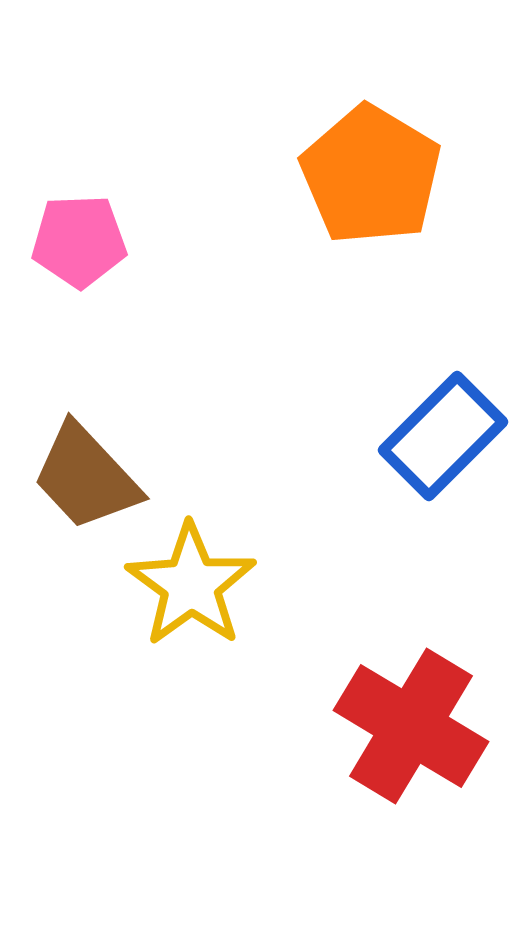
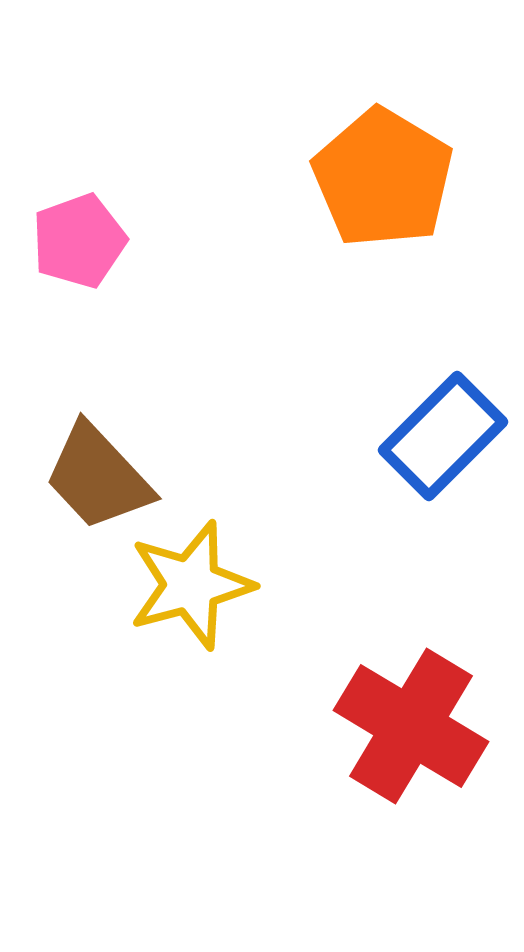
orange pentagon: moved 12 px right, 3 px down
pink pentagon: rotated 18 degrees counterclockwise
brown trapezoid: moved 12 px right
yellow star: rotated 21 degrees clockwise
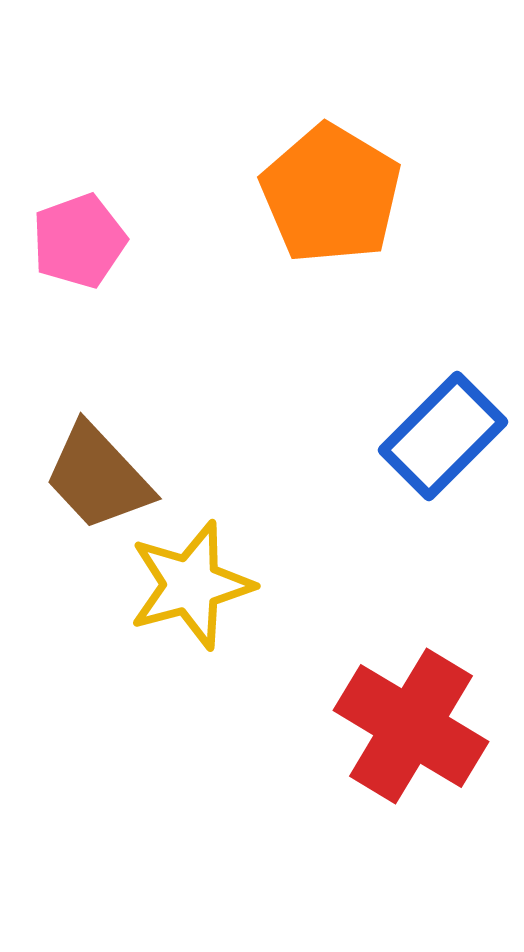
orange pentagon: moved 52 px left, 16 px down
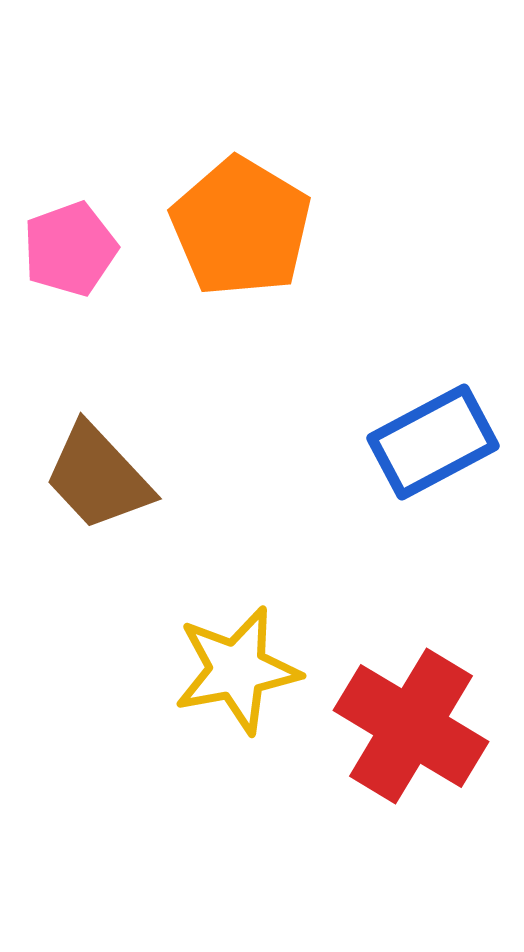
orange pentagon: moved 90 px left, 33 px down
pink pentagon: moved 9 px left, 8 px down
blue rectangle: moved 10 px left, 6 px down; rotated 17 degrees clockwise
yellow star: moved 46 px right, 85 px down; rotated 4 degrees clockwise
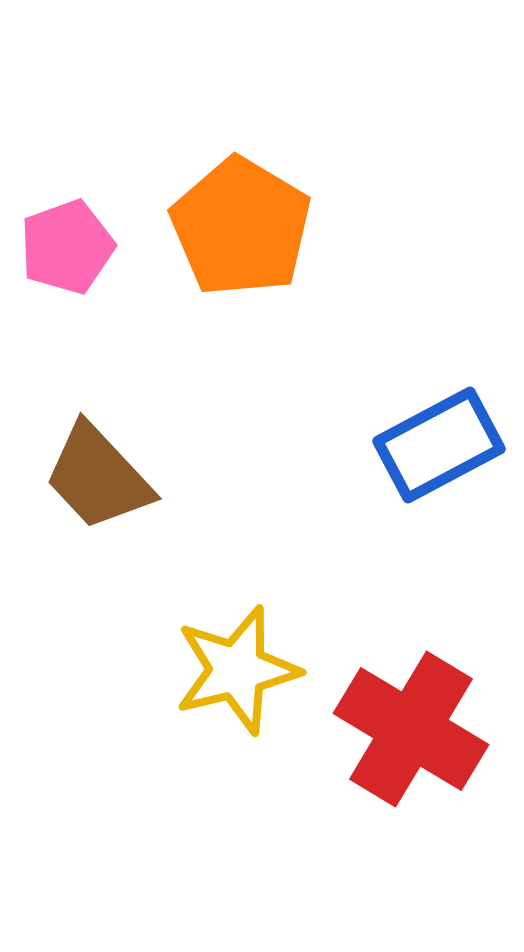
pink pentagon: moved 3 px left, 2 px up
blue rectangle: moved 6 px right, 3 px down
yellow star: rotated 3 degrees counterclockwise
red cross: moved 3 px down
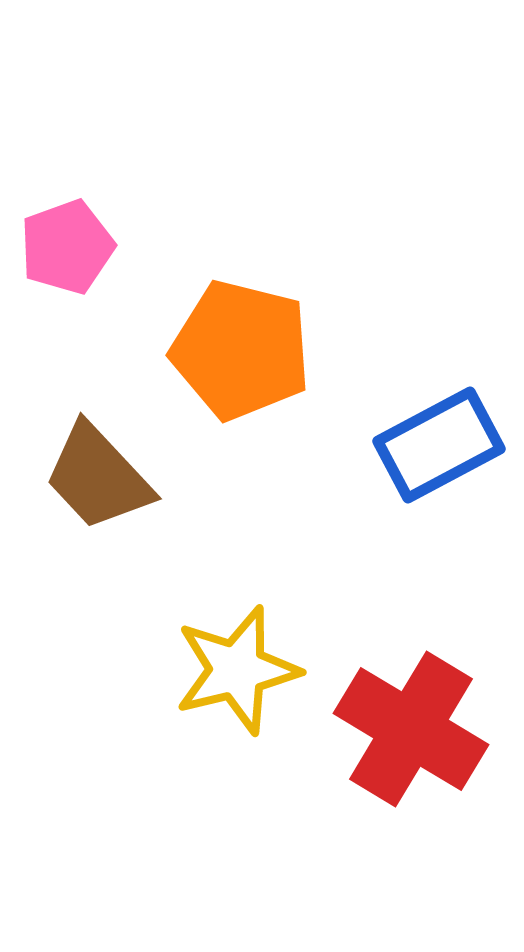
orange pentagon: moved 123 px down; rotated 17 degrees counterclockwise
